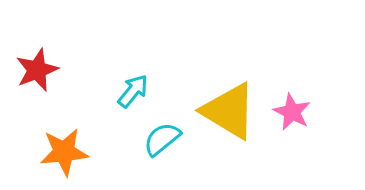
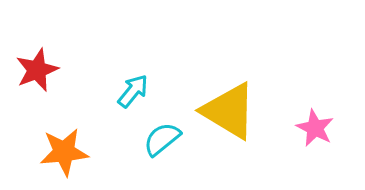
pink star: moved 23 px right, 16 px down
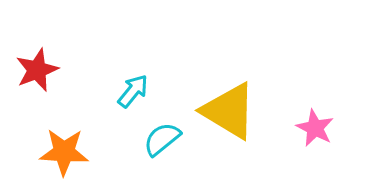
orange star: rotated 9 degrees clockwise
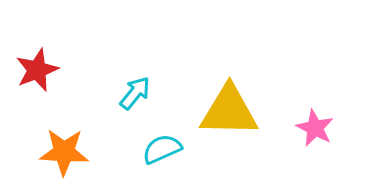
cyan arrow: moved 2 px right, 2 px down
yellow triangle: rotated 30 degrees counterclockwise
cyan semicircle: moved 10 px down; rotated 15 degrees clockwise
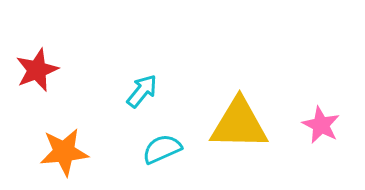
cyan arrow: moved 7 px right, 2 px up
yellow triangle: moved 10 px right, 13 px down
pink star: moved 6 px right, 3 px up
orange star: rotated 9 degrees counterclockwise
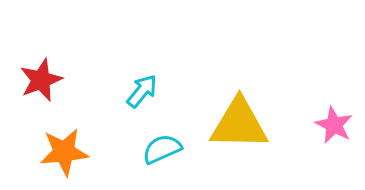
red star: moved 4 px right, 10 px down
pink star: moved 13 px right
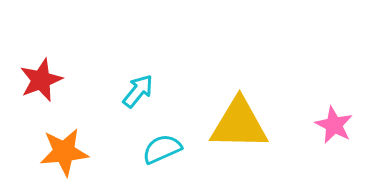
cyan arrow: moved 4 px left
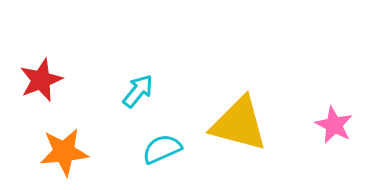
yellow triangle: rotated 14 degrees clockwise
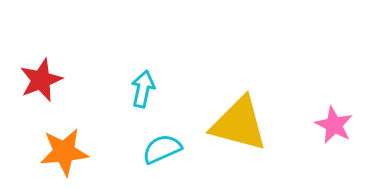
cyan arrow: moved 5 px right, 2 px up; rotated 27 degrees counterclockwise
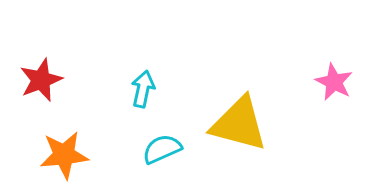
pink star: moved 43 px up
orange star: moved 3 px down
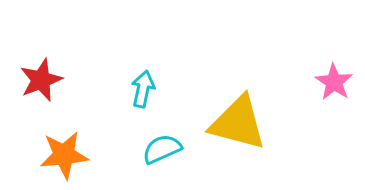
pink star: rotated 6 degrees clockwise
yellow triangle: moved 1 px left, 1 px up
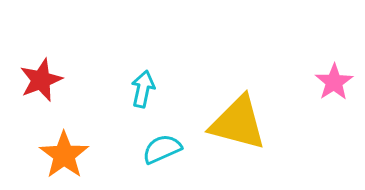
pink star: rotated 6 degrees clockwise
orange star: rotated 30 degrees counterclockwise
